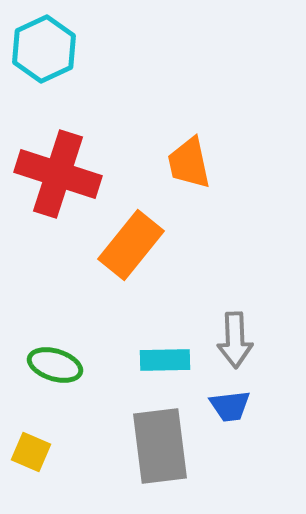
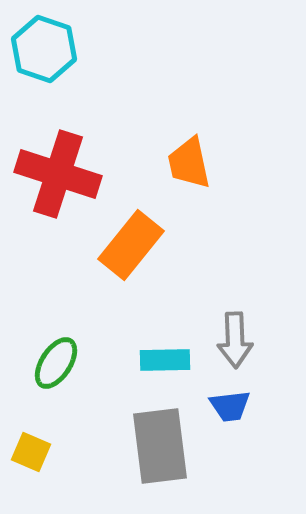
cyan hexagon: rotated 16 degrees counterclockwise
green ellipse: moved 1 px right, 2 px up; rotated 74 degrees counterclockwise
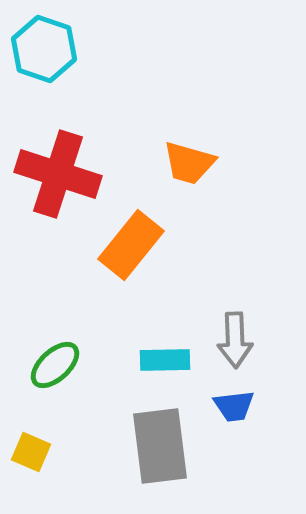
orange trapezoid: rotated 62 degrees counterclockwise
green ellipse: moved 1 px left, 2 px down; rotated 14 degrees clockwise
blue trapezoid: moved 4 px right
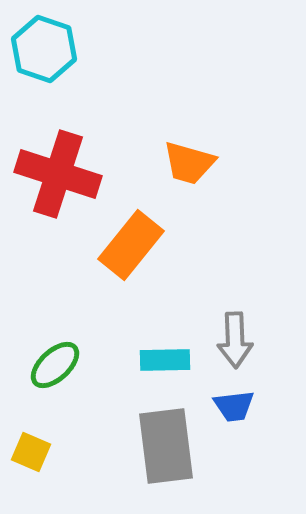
gray rectangle: moved 6 px right
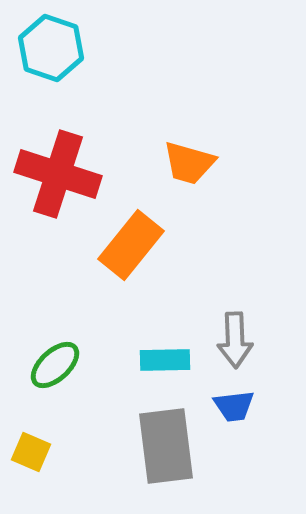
cyan hexagon: moved 7 px right, 1 px up
